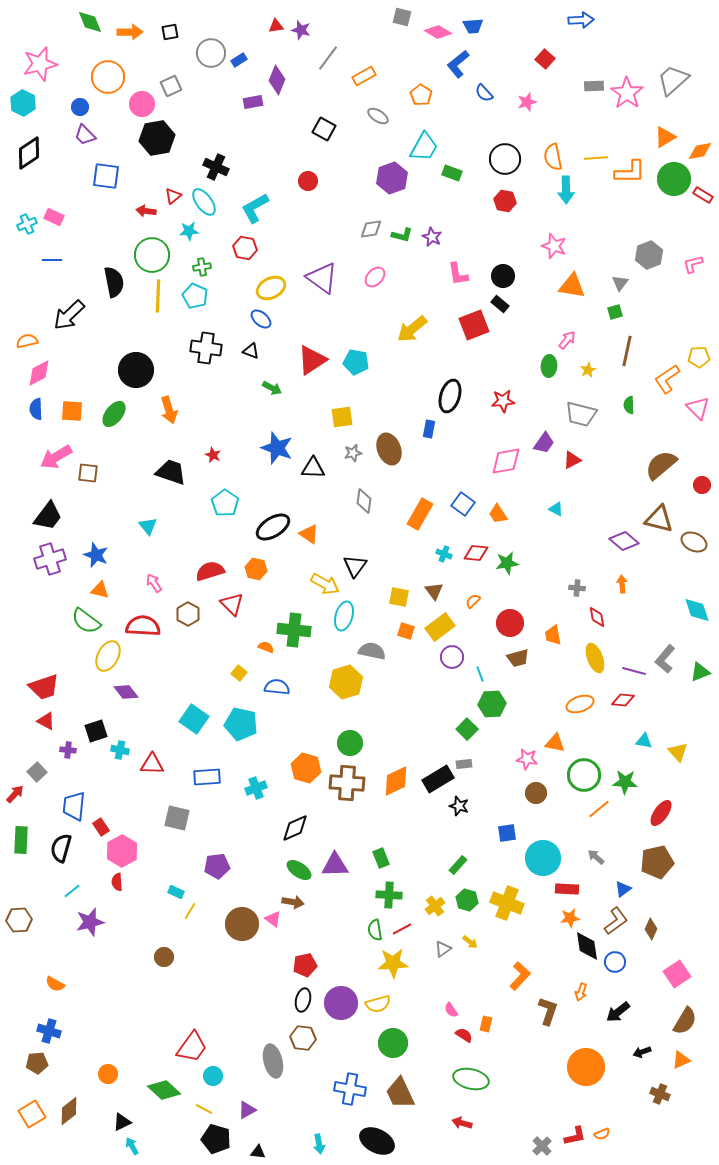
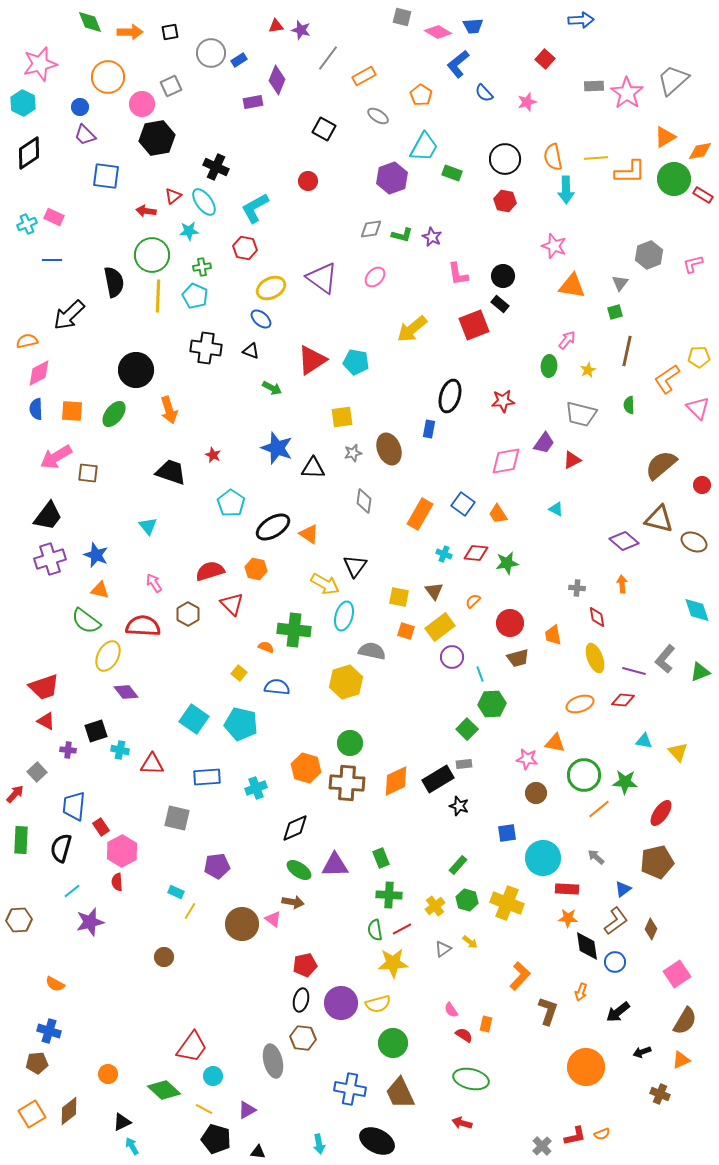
cyan pentagon at (225, 503): moved 6 px right
orange star at (570, 918): moved 2 px left; rotated 12 degrees clockwise
black ellipse at (303, 1000): moved 2 px left
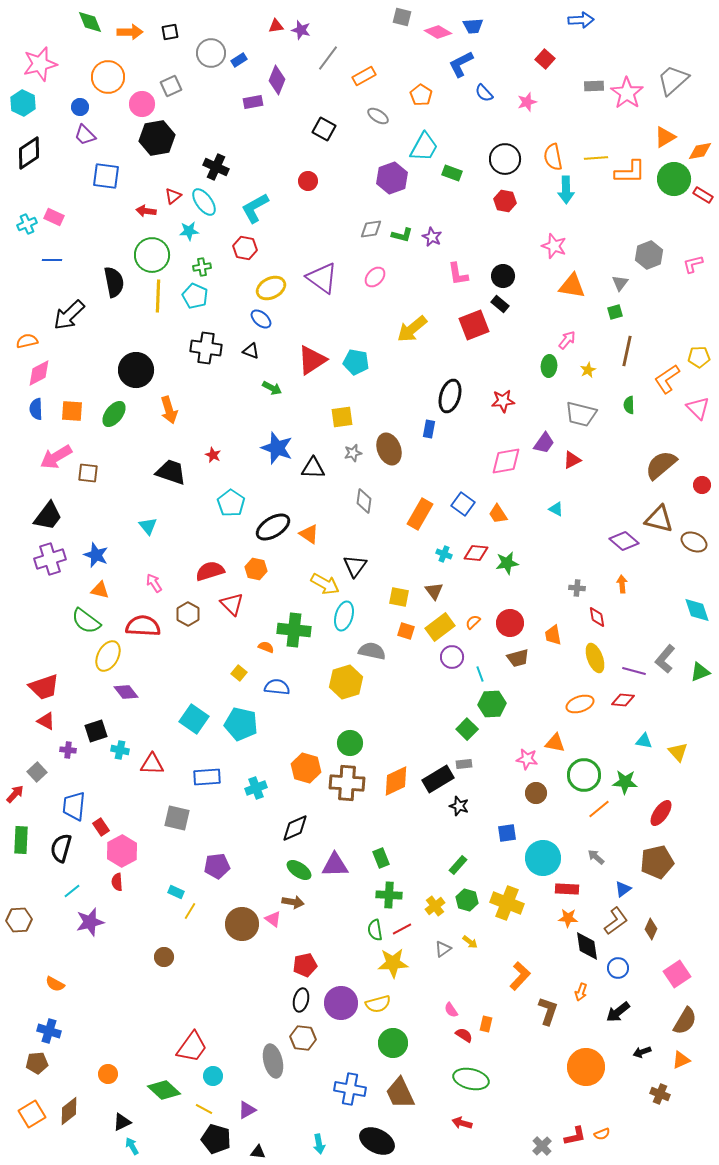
blue L-shape at (458, 64): moved 3 px right; rotated 12 degrees clockwise
orange semicircle at (473, 601): moved 21 px down
blue circle at (615, 962): moved 3 px right, 6 px down
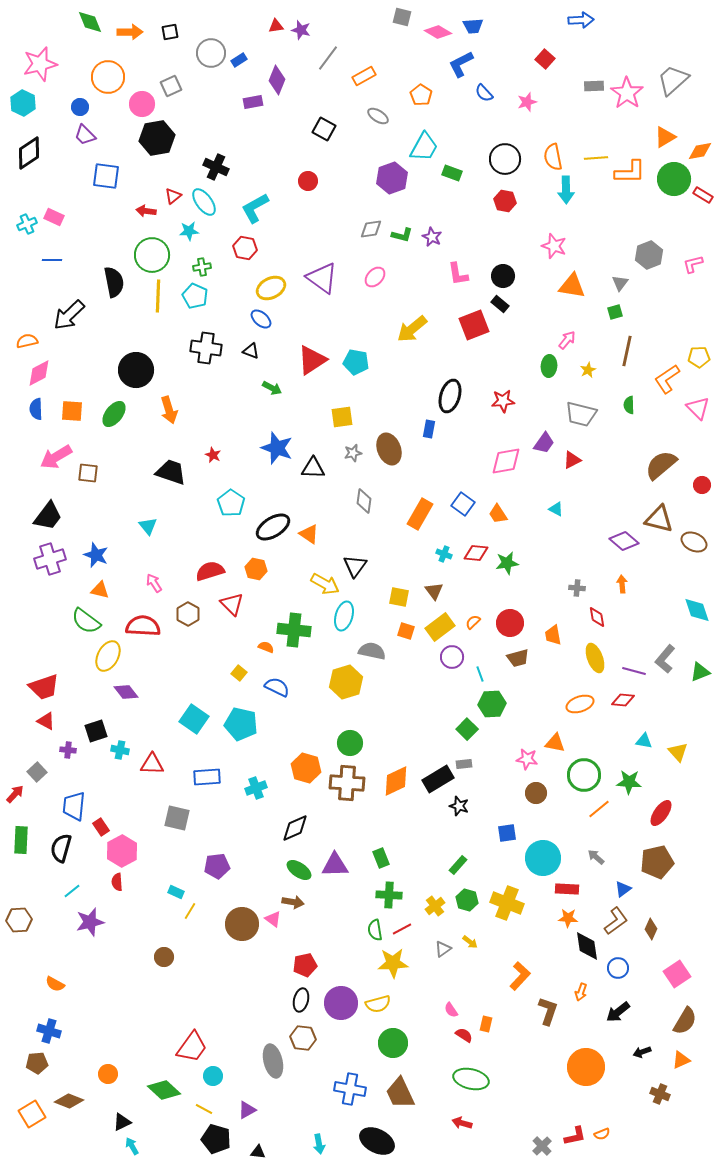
blue semicircle at (277, 687): rotated 20 degrees clockwise
green star at (625, 782): moved 4 px right
brown diamond at (69, 1111): moved 10 px up; rotated 60 degrees clockwise
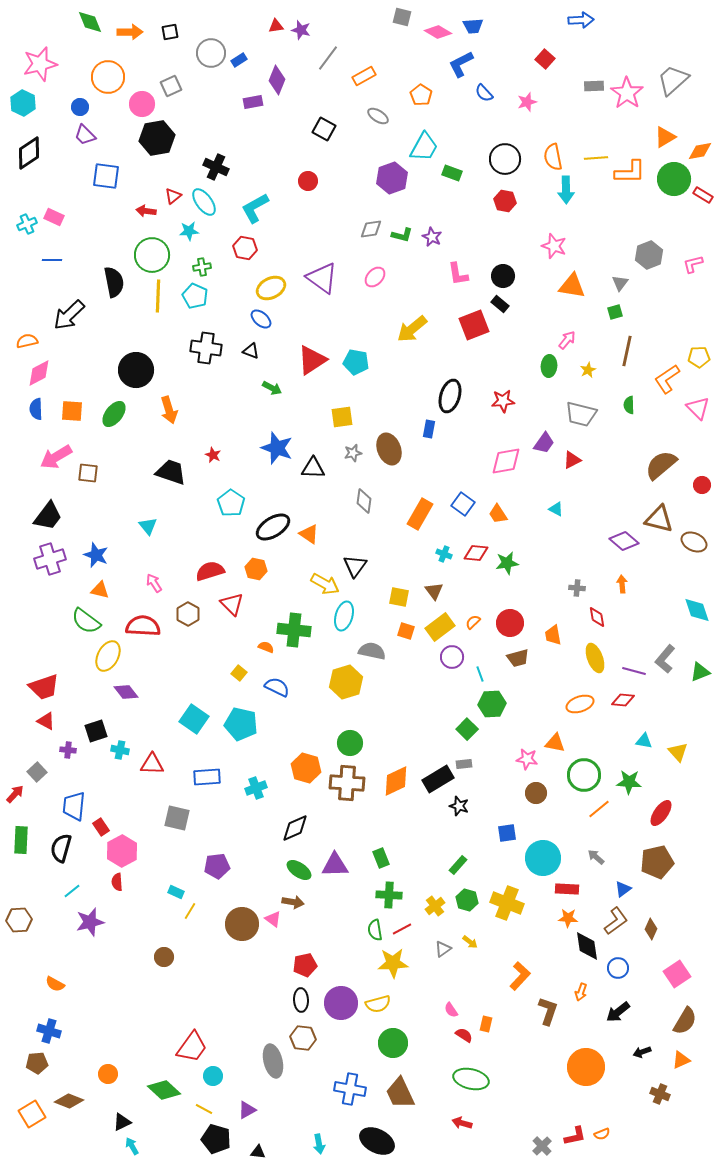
black ellipse at (301, 1000): rotated 15 degrees counterclockwise
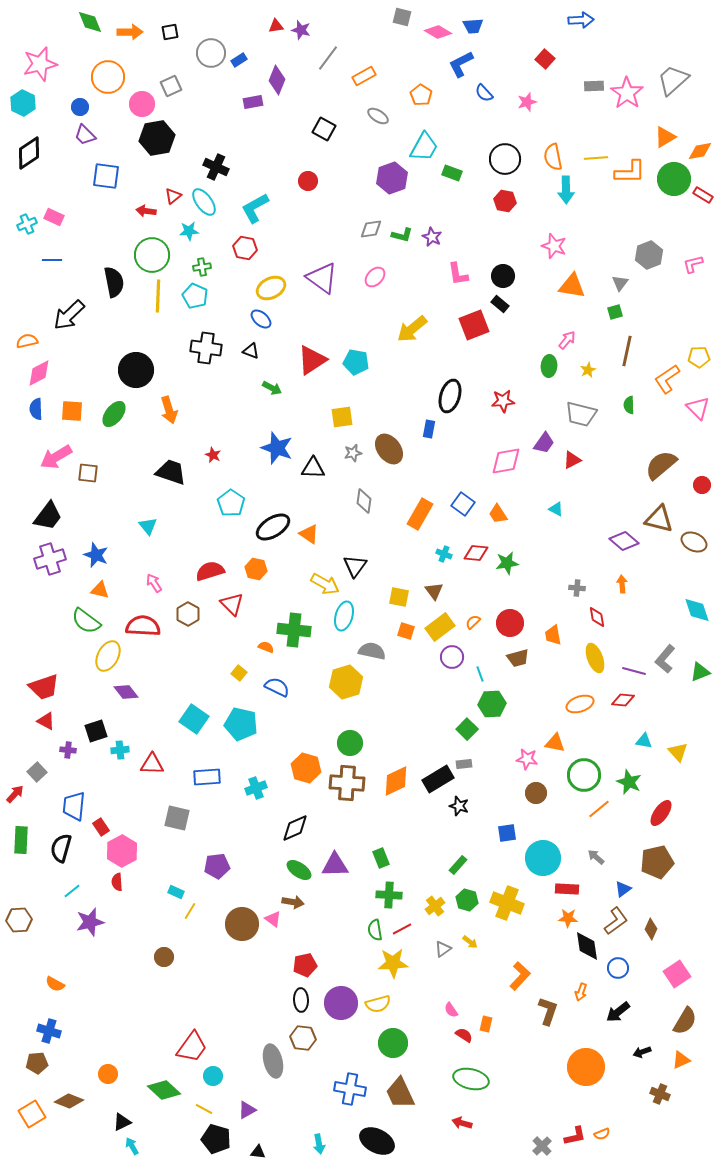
brown ellipse at (389, 449): rotated 16 degrees counterclockwise
cyan cross at (120, 750): rotated 18 degrees counterclockwise
green star at (629, 782): rotated 20 degrees clockwise
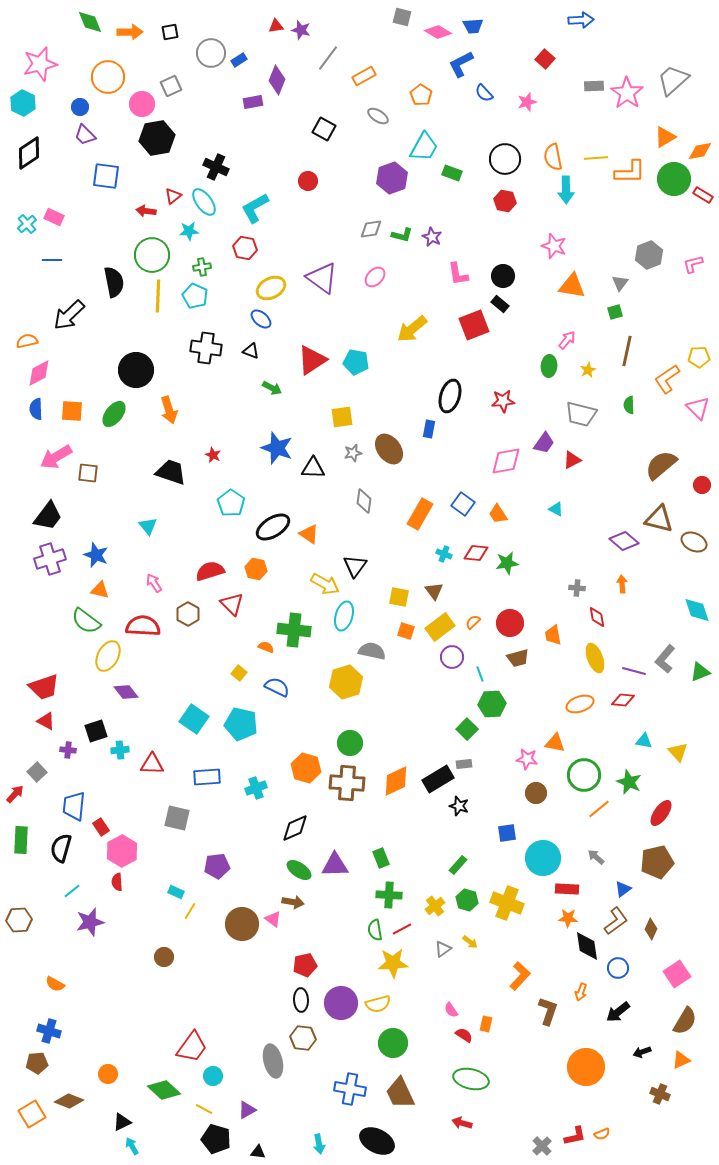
cyan cross at (27, 224): rotated 18 degrees counterclockwise
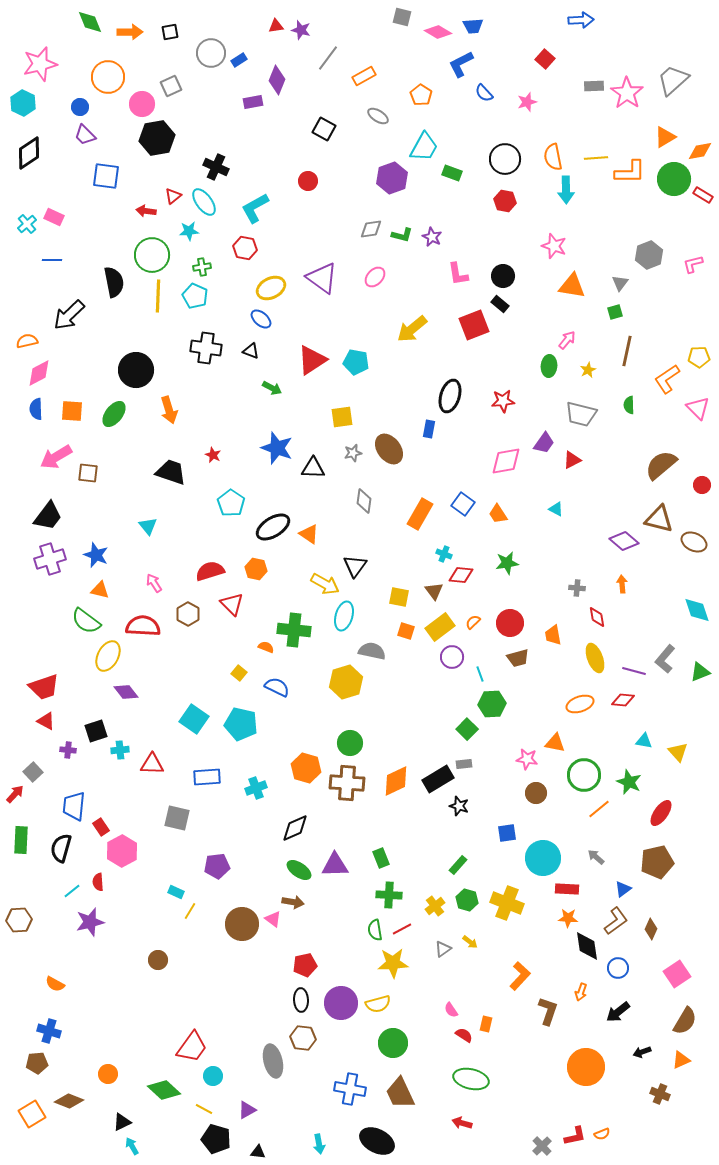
red diamond at (476, 553): moved 15 px left, 22 px down
gray square at (37, 772): moved 4 px left
red semicircle at (117, 882): moved 19 px left
brown circle at (164, 957): moved 6 px left, 3 px down
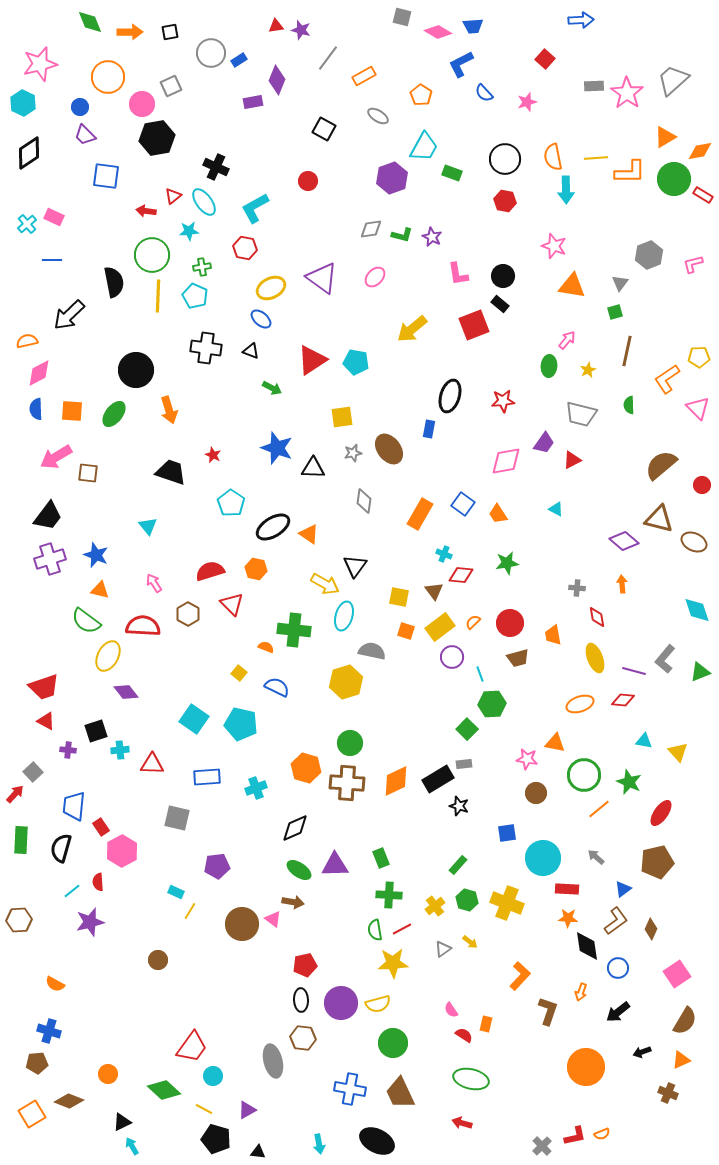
brown cross at (660, 1094): moved 8 px right, 1 px up
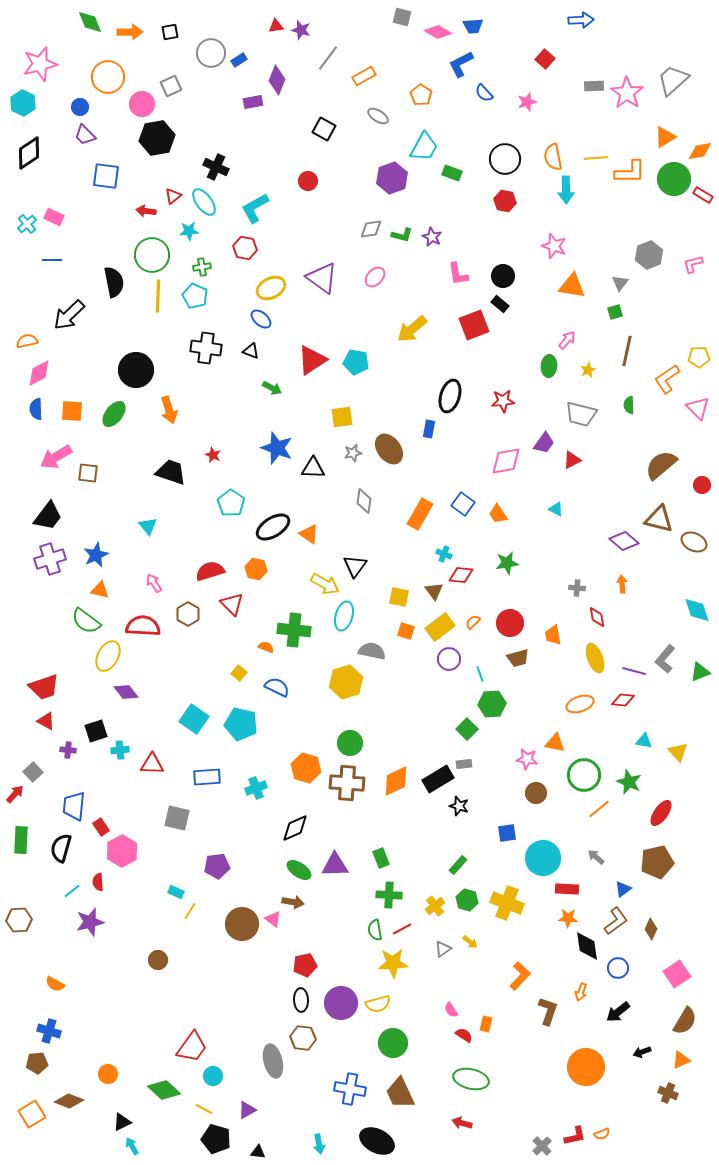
blue star at (96, 555): rotated 25 degrees clockwise
purple circle at (452, 657): moved 3 px left, 2 px down
